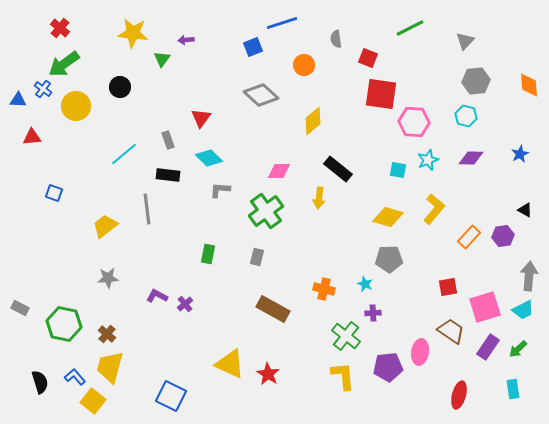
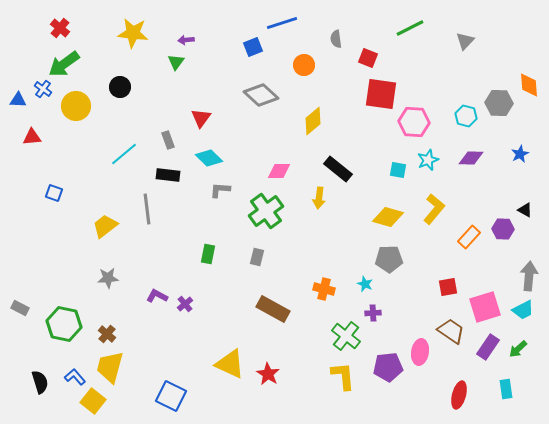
green triangle at (162, 59): moved 14 px right, 3 px down
gray hexagon at (476, 81): moved 23 px right, 22 px down; rotated 8 degrees clockwise
purple hexagon at (503, 236): moved 7 px up; rotated 10 degrees clockwise
cyan rectangle at (513, 389): moved 7 px left
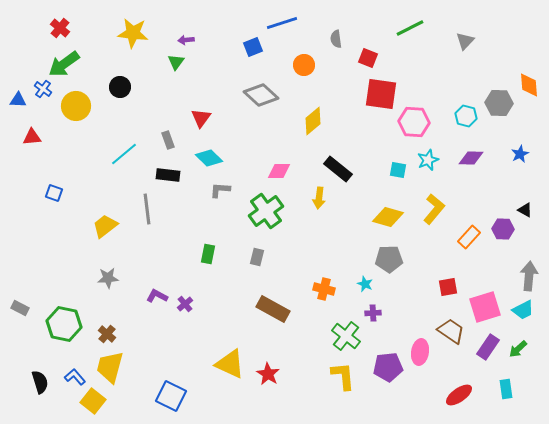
red ellipse at (459, 395): rotated 40 degrees clockwise
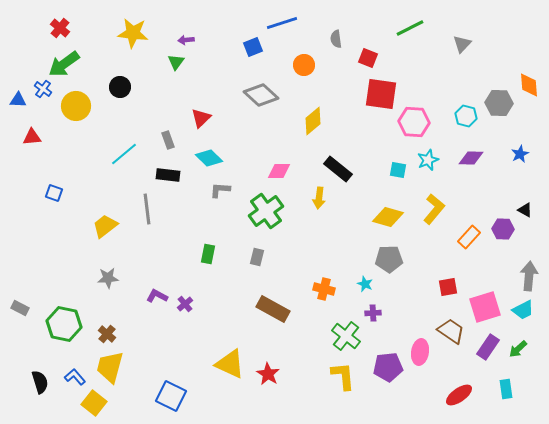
gray triangle at (465, 41): moved 3 px left, 3 px down
red triangle at (201, 118): rotated 10 degrees clockwise
yellow square at (93, 401): moved 1 px right, 2 px down
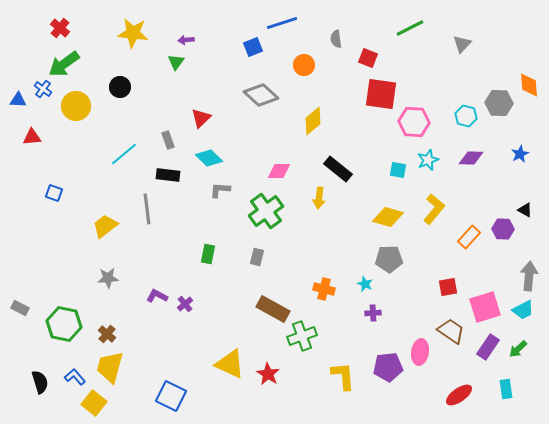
green cross at (346, 336): moved 44 px left; rotated 32 degrees clockwise
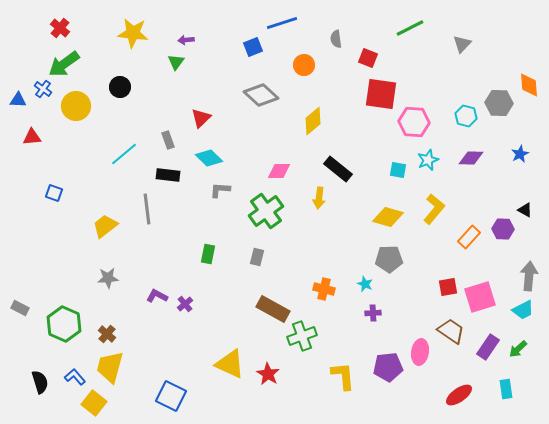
pink square at (485, 307): moved 5 px left, 10 px up
green hexagon at (64, 324): rotated 12 degrees clockwise
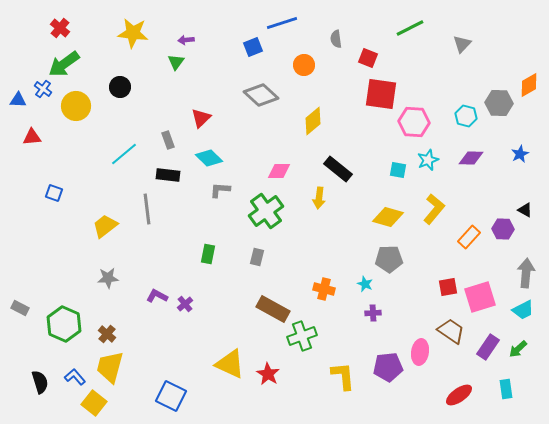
orange diamond at (529, 85): rotated 65 degrees clockwise
gray arrow at (529, 276): moved 3 px left, 3 px up
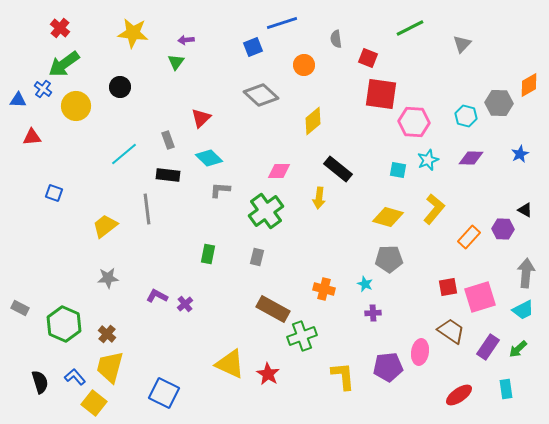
blue square at (171, 396): moved 7 px left, 3 px up
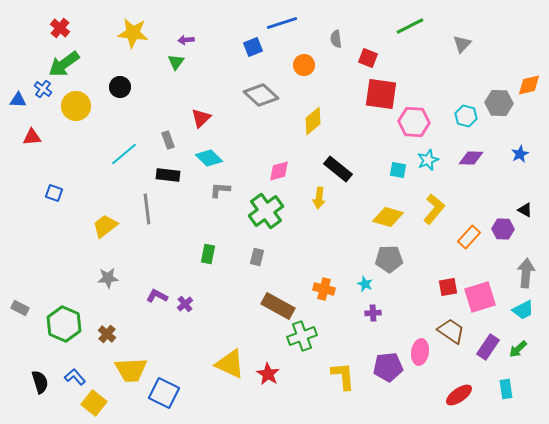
green line at (410, 28): moved 2 px up
orange diamond at (529, 85): rotated 15 degrees clockwise
pink diamond at (279, 171): rotated 15 degrees counterclockwise
brown rectangle at (273, 309): moved 5 px right, 3 px up
yellow trapezoid at (110, 367): moved 21 px right, 3 px down; rotated 108 degrees counterclockwise
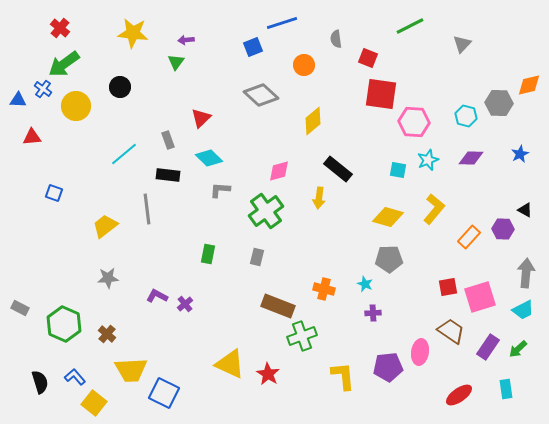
brown rectangle at (278, 306): rotated 8 degrees counterclockwise
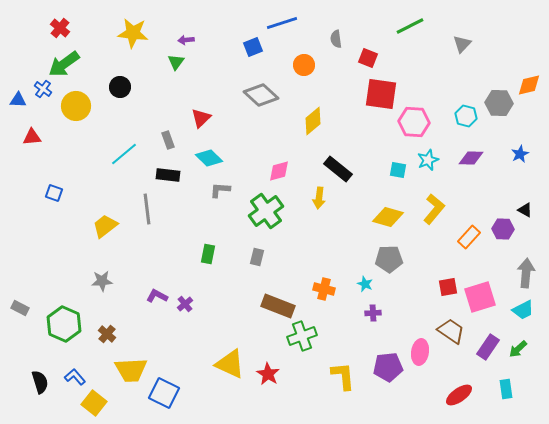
gray star at (108, 278): moved 6 px left, 3 px down
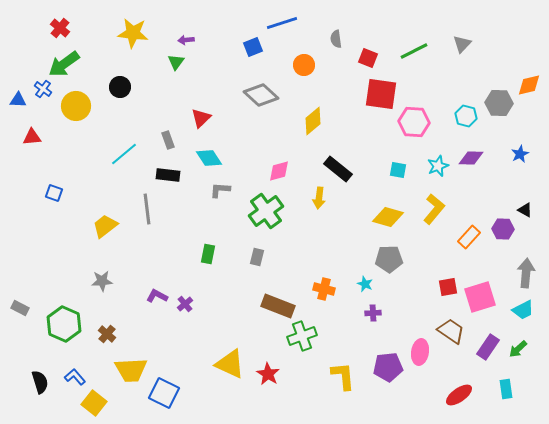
green line at (410, 26): moved 4 px right, 25 px down
cyan diamond at (209, 158): rotated 12 degrees clockwise
cyan star at (428, 160): moved 10 px right, 6 px down
